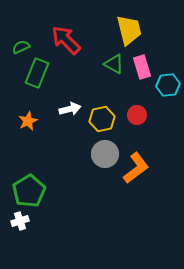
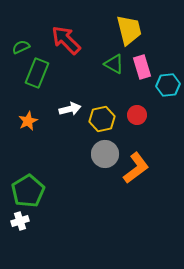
green pentagon: moved 1 px left
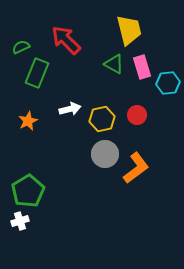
cyan hexagon: moved 2 px up
